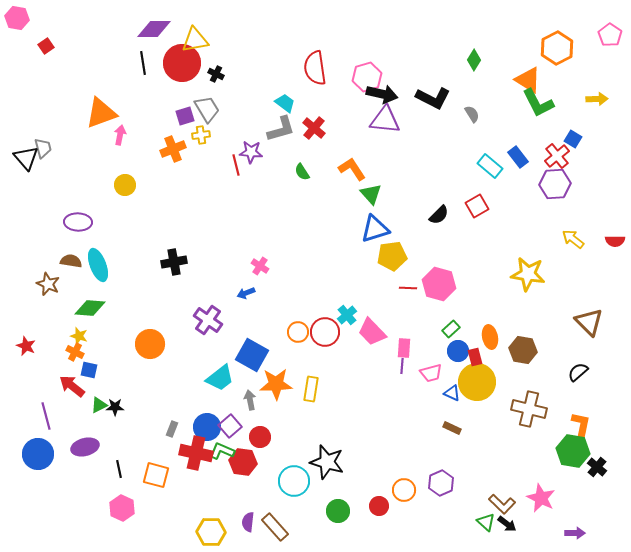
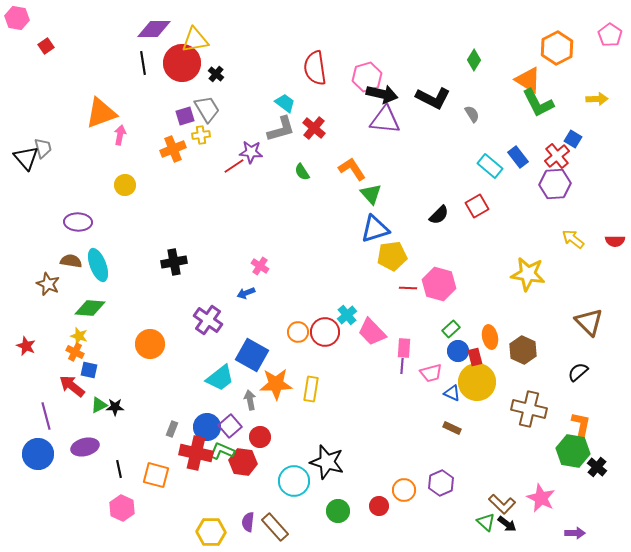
black cross at (216, 74): rotated 14 degrees clockwise
red line at (236, 165): moved 2 px left, 1 px down; rotated 70 degrees clockwise
brown hexagon at (523, 350): rotated 16 degrees clockwise
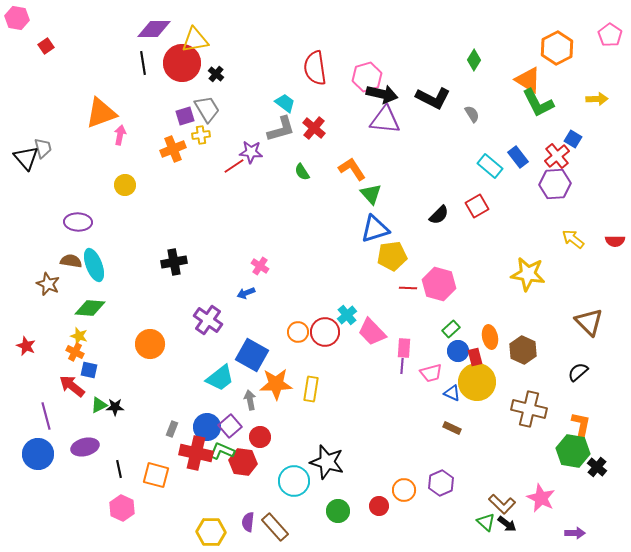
cyan ellipse at (98, 265): moved 4 px left
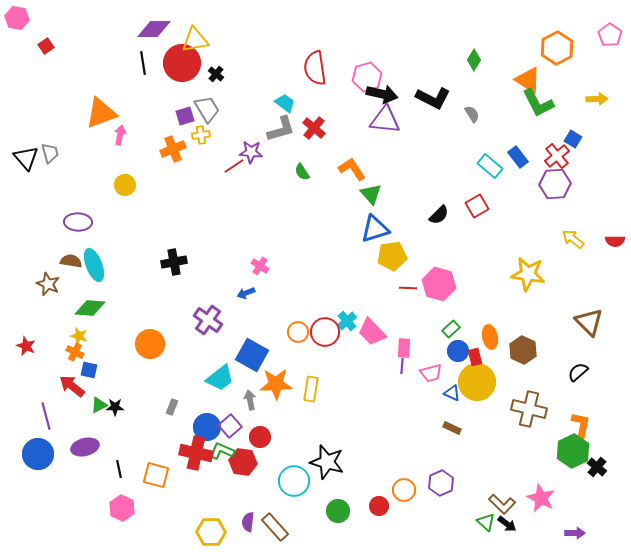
gray trapezoid at (43, 148): moved 7 px right, 5 px down
cyan cross at (347, 315): moved 6 px down
gray rectangle at (172, 429): moved 22 px up
green hexagon at (573, 451): rotated 24 degrees clockwise
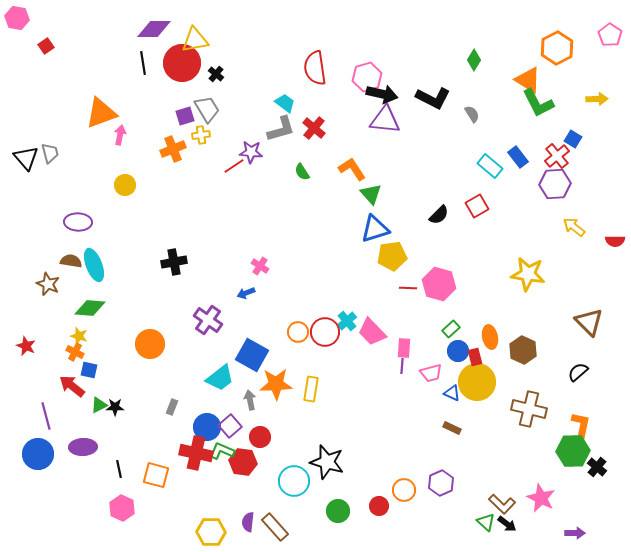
yellow arrow at (573, 239): moved 1 px right, 12 px up
purple ellipse at (85, 447): moved 2 px left; rotated 12 degrees clockwise
green hexagon at (573, 451): rotated 24 degrees clockwise
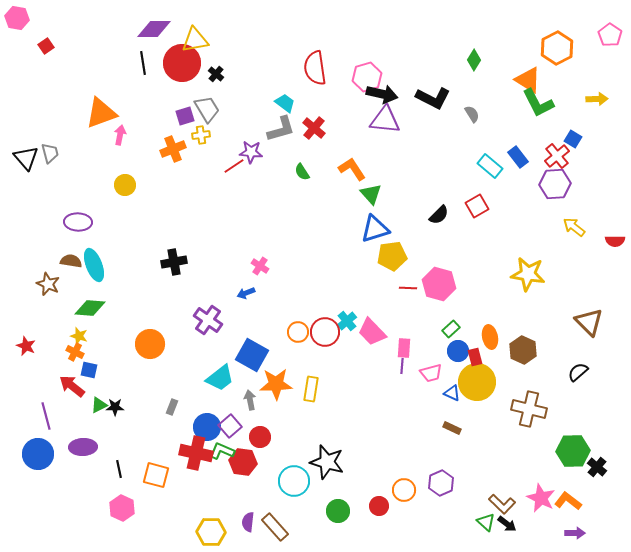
orange L-shape at (581, 425): moved 13 px left, 76 px down; rotated 64 degrees counterclockwise
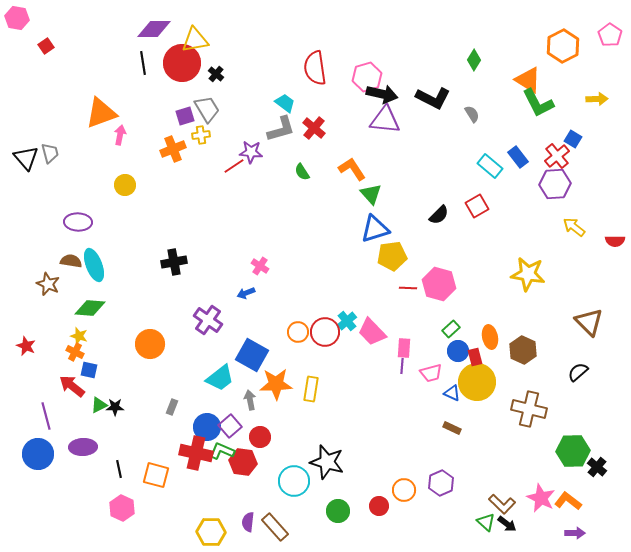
orange hexagon at (557, 48): moved 6 px right, 2 px up
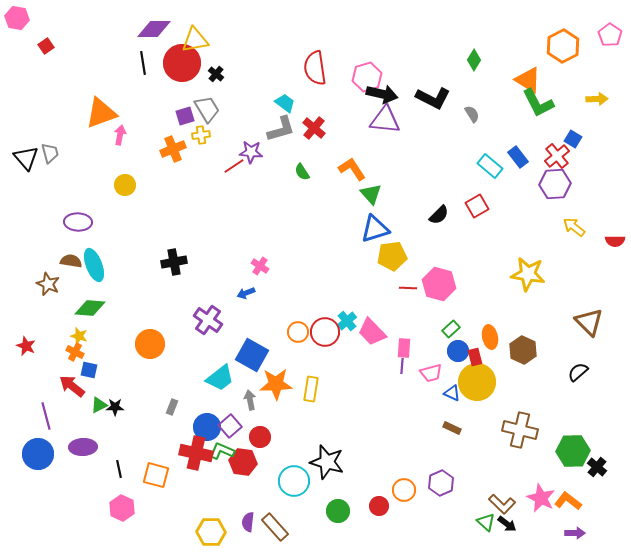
brown cross at (529, 409): moved 9 px left, 21 px down
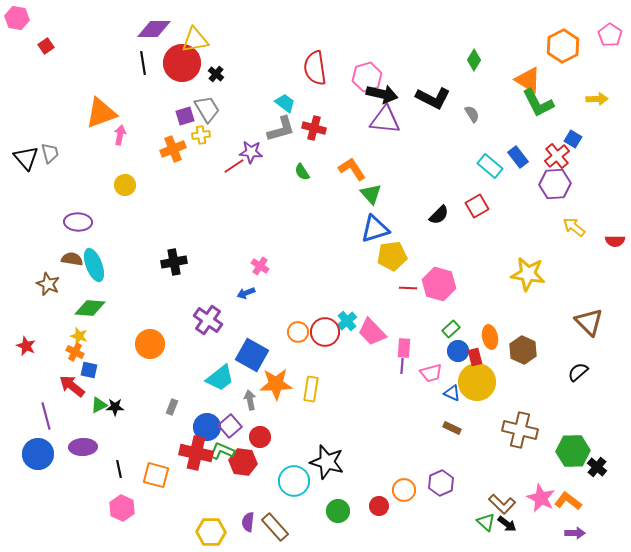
red cross at (314, 128): rotated 25 degrees counterclockwise
brown semicircle at (71, 261): moved 1 px right, 2 px up
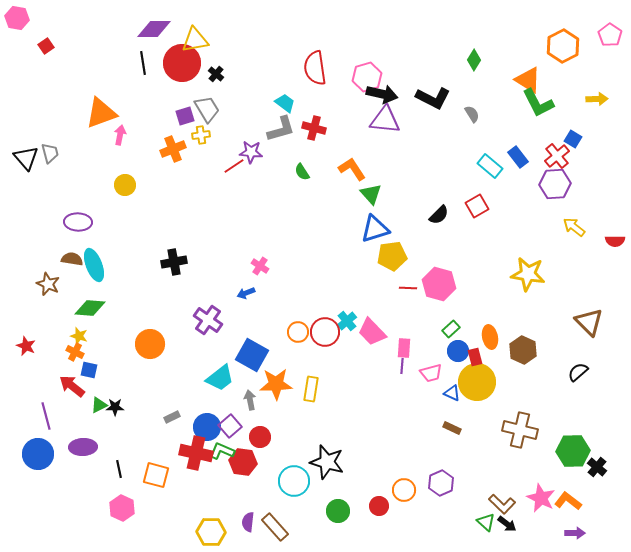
gray rectangle at (172, 407): moved 10 px down; rotated 42 degrees clockwise
